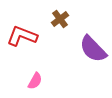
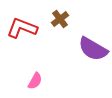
red L-shape: moved 8 px up
purple semicircle: rotated 16 degrees counterclockwise
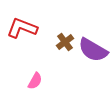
brown cross: moved 5 px right, 23 px down
purple semicircle: moved 1 px down
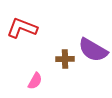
brown cross: moved 17 px down; rotated 36 degrees clockwise
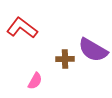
red L-shape: rotated 16 degrees clockwise
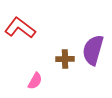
red L-shape: moved 2 px left
purple semicircle: rotated 76 degrees clockwise
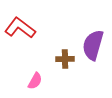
purple semicircle: moved 5 px up
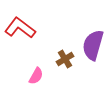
brown cross: rotated 30 degrees counterclockwise
pink semicircle: moved 1 px right, 5 px up
